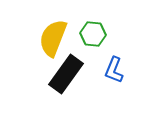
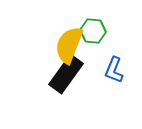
green hexagon: moved 3 px up
yellow semicircle: moved 16 px right, 7 px down
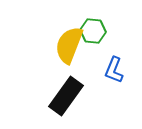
black rectangle: moved 22 px down
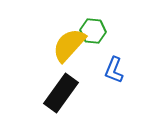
yellow semicircle: rotated 21 degrees clockwise
black rectangle: moved 5 px left, 3 px up
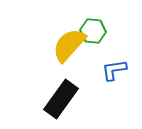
blue L-shape: rotated 60 degrees clockwise
black rectangle: moved 6 px down
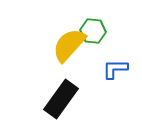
blue L-shape: moved 1 px right, 1 px up; rotated 8 degrees clockwise
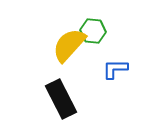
black rectangle: rotated 63 degrees counterclockwise
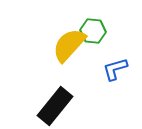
blue L-shape: rotated 16 degrees counterclockwise
black rectangle: moved 6 px left, 7 px down; rotated 66 degrees clockwise
